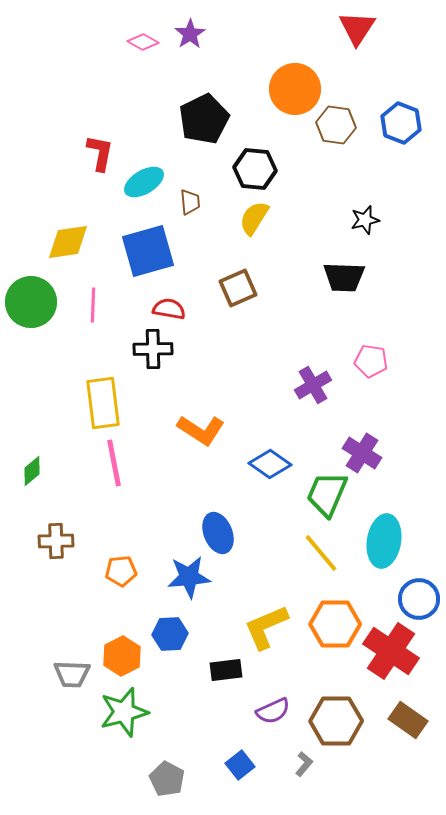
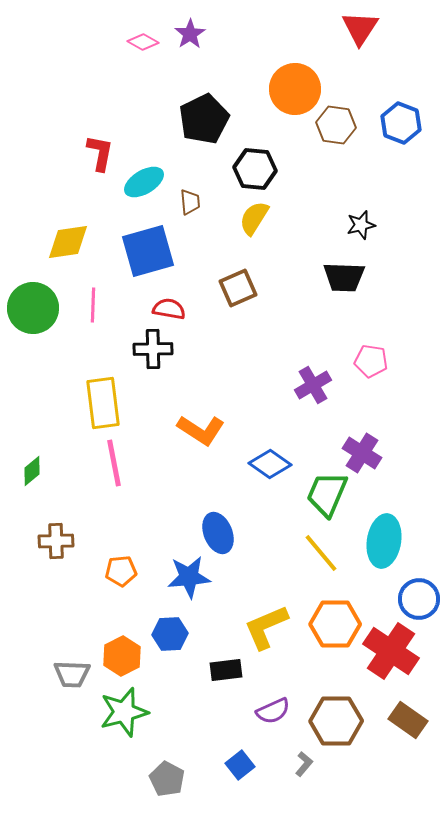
red triangle at (357, 28): moved 3 px right
black star at (365, 220): moved 4 px left, 5 px down
green circle at (31, 302): moved 2 px right, 6 px down
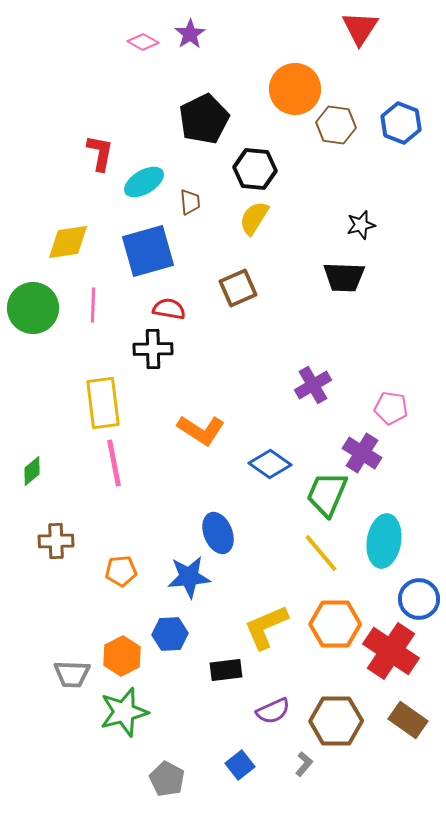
pink pentagon at (371, 361): moved 20 px right, 47 px down
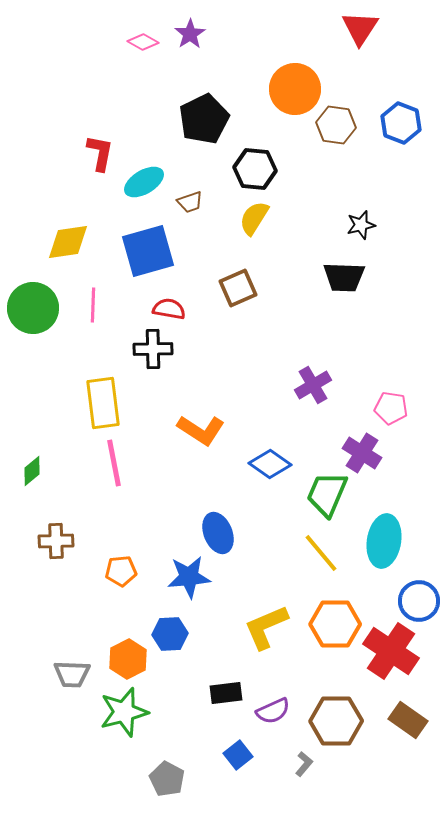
brown trapezoid at (190, 202): rotated 76 degrees clockwise
blue circle at (419, 599): moved 2 px down
orange hexagon at (122, 656): moved 6 px right, 3 px down
black rectangle at (226, 670): moved 23 px down
blue square at (240, 765): moved 2 px left, 10 px up
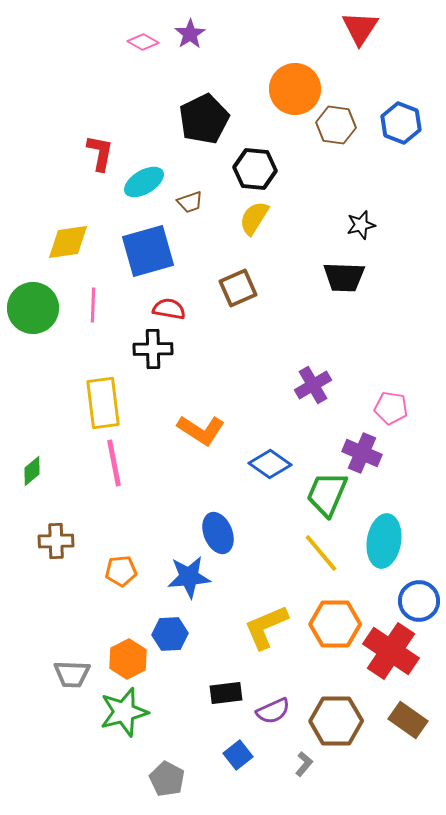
purple cross at (362, 453): rotated 9 degrees counterclockwise
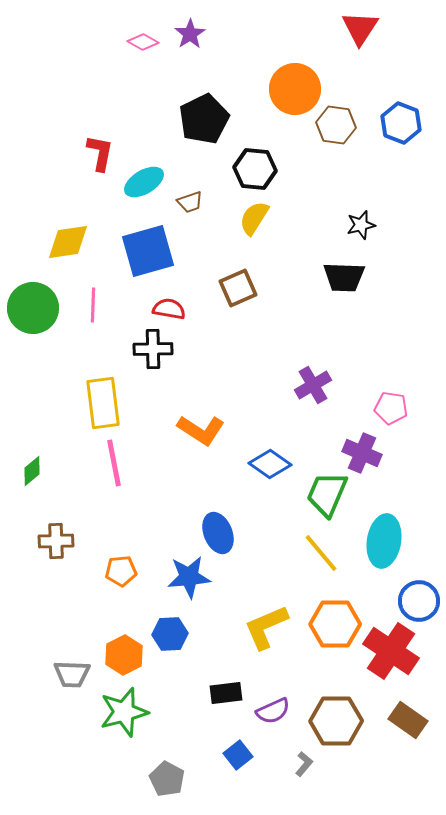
orange hexagon at (128, 659): moved 4 px left, 4 px up
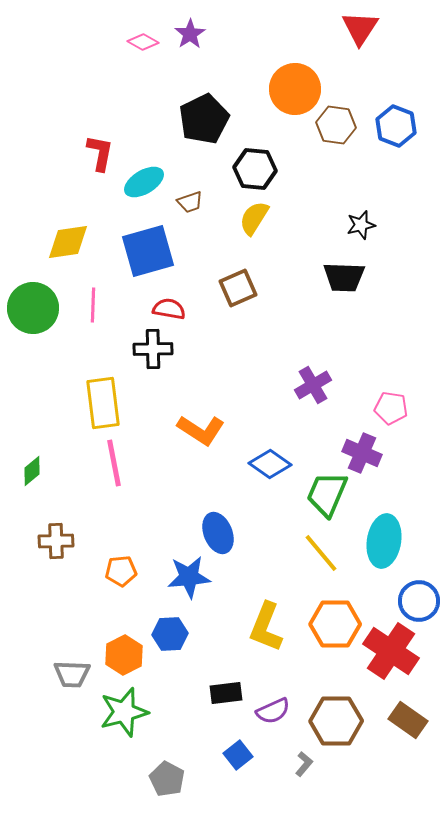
blue hexagon at (401, 123): moved 5 px left, 3 px down
yellow L-shape at (266, 627): rotated 45 degrees counterclockwise
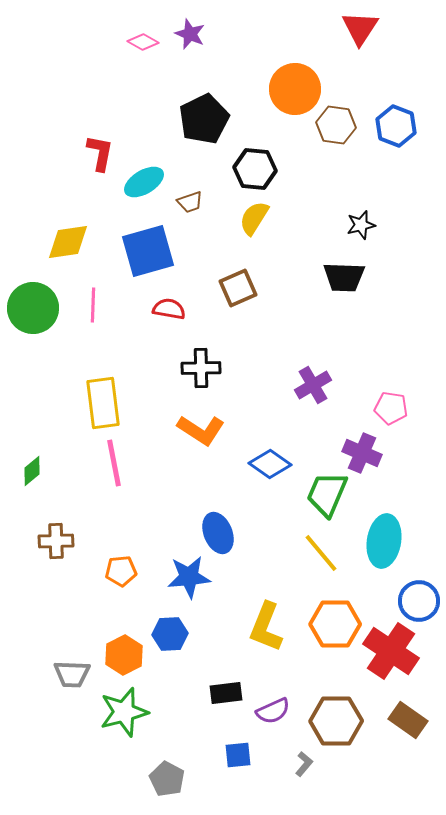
purple star at (190, 34): rotated 16 degrees counterclockwise
black cross at (153, 349): moved 48 px right, 19 px down
blue square at (238, 755): rotated 32 degrees clockwise
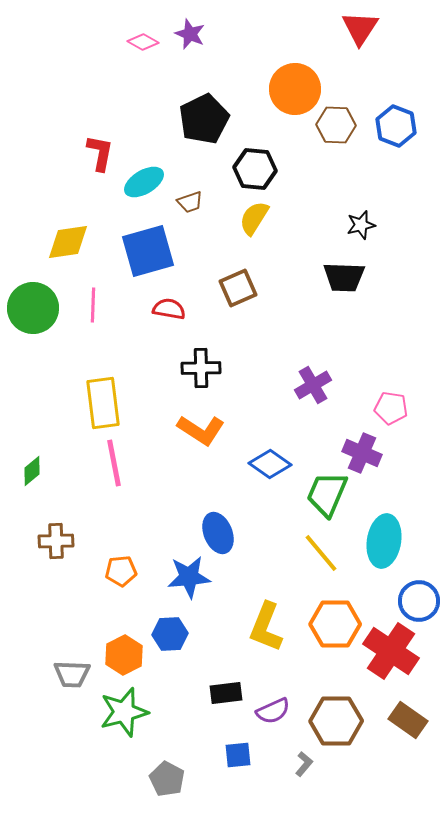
brown hexagon at (336, 125): rotated 6 degrees counterclockwise
